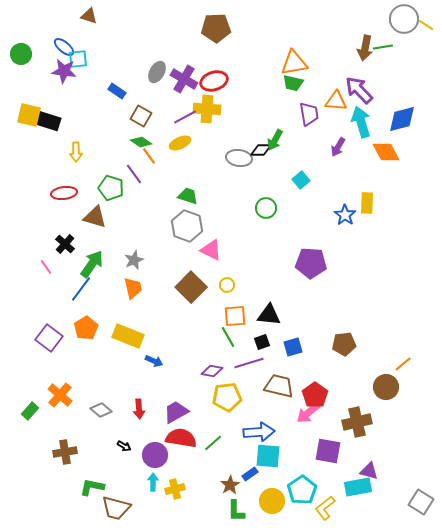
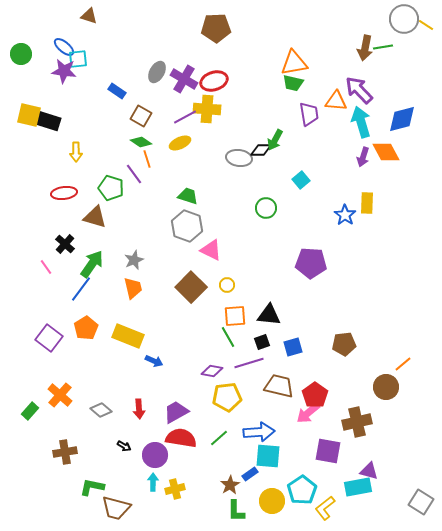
purple arrow at (338, 147): moved 25 px right, 10 px down; rotated 12 degrees counterclockwise
orange line at (149, 156): moved 2 px left, 3 px down; rotated 18 degrees clockwise
green line at (213, 443): moved 6 px right, 5 px up
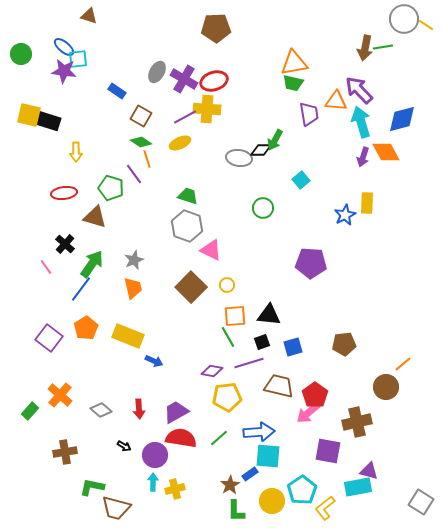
green circle at (266, 208): moved 3 px left
blue star at (345, 215): rotated 10 degrees clockwise
